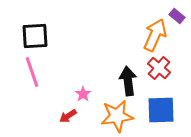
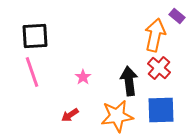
orange arrow: rotated 12 degrees counterclockwise
black arrow: moved 1 px right
pink star: moved 17 px up
red arrow: moved 2 px right, 1 px up
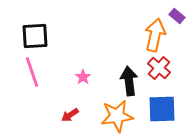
blue square: moved 1 px right, 1 px up
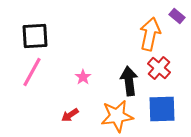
orange arrow: moved 5 px left, 1 px up
pink line: rotated 48 degrees clockwise
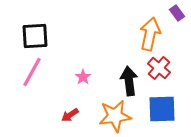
purple rectangle: moved 3 px up; rotated 14 degrees clockwise
orange star: moved 2 px left
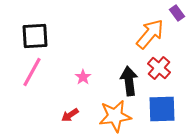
orange arrow: rotated 28 degrees clockwise
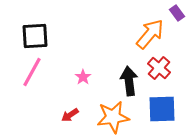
orange star: moved 2 px left, 1 px down
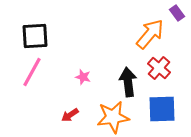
pink star: rotated 21 degrees counterclockwise
black arrow: moved 1 px left, 1 px down
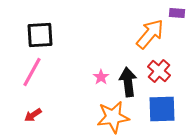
purple rectangle: rotated 49 degrees counterclockwise
black square: moved 5 px right, 1 px up
red cross: moved 3 px down
pink star: moved 18 px right; rotated 21 degrees clockwise
red arrow: moved 37 px left
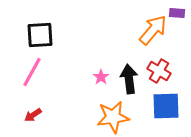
orange arrow: moved 3 px right, 4 px up
red cross: rotated 10 degrees counterclockwise
black arrow: moved 1 px right, 3 px up
blue square: moved 4 px right, 3 px up
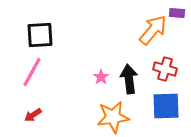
red cross: moved 6 px right, 2 px up; rotated 15 degrees counterclockwise
